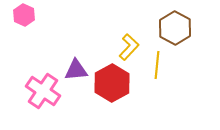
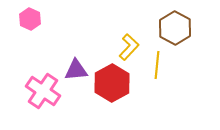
pink hexagon: moved 6 px right, 4 px down
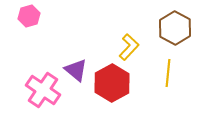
pink hexagon: moved 1 px left, 3 px up; rotated 20 degrees clockwise
yellow line: moved 11 px right, 8 px down
purple triangle: rotated 45 degrees clockwise
pink cross: moved 1 px up
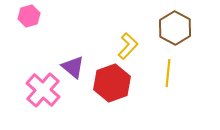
yellow L-shape: moved 1 px left, 1 px up
purple triangle: moved 3 px left, 3 px up
red hexagon: rotated 9 degrees clockwise
pink cross: rotated 8 degrees clockwise
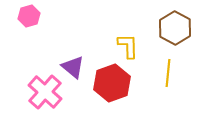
yellow L-shape: rotated 44 degrees counterclockwise
pink cross: moved 2 px right, 2 px down
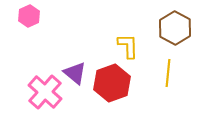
pink hexagon: rotated 10 degrees counterclockwise
purple triangle: moved 2 px right, 6 px down
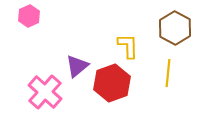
purple triangle: moved 2 px right, 7 px up; rotated 40 degrees clockwise
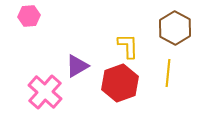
pink hexagon: rotated 20 degrees clockwise
purple triangle: rotated 10 degrees clockwise
red hexagon: moved 8 px right
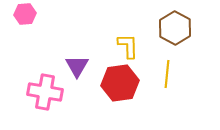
pink hexagon: moved 4 px left, 2 px up
purple triangle: rotated 30 degrees counterclockwise
yellow line: moved 1 px left, 1 px down
red hexagon: rotated 12 degrees clockwise
pink cross: rotated 32 degrees counterclockwise
